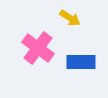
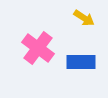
yellow arrow: moved 14 px right
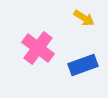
blue rectangle: moved 2 px right, 3 px down; rotated 20 degrees counterclockwise
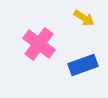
pink cross: moved 1 px right, 4 px up
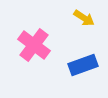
pink cross: moved 5 px left, 1 px down
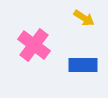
blue rectangle: rotated 20 degrees clockwise
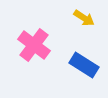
blue rectangle: moved 1 px right; rotated 32 degrees clockwise
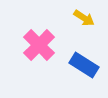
pink cross: moved 5 px right; rotated 8 degrees clockwise
